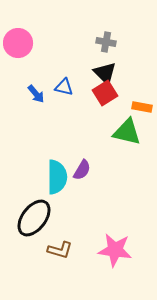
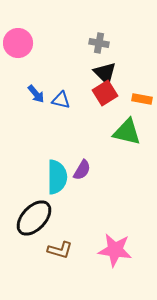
gray cross: moved 7 px left, 1 px down
blue triangle: moved 3 px left, 13 px down
orange rectangle: moved 8 px up
black ellipse: rotated 6 degrees clockwise
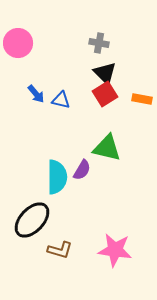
red square: moved 1 px down
green triangle: moved 20 px left, 16 px down
black ellipse: moved 2 px left, 2 px down
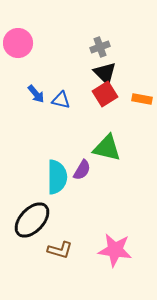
gray cross: moved 1 px right, 4 px down; rotated 30 degrees counterclockwise
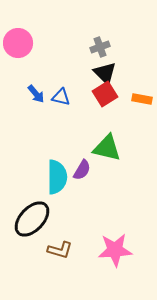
blue triangle: moved 3 px up
black ellipse: moved 1 px up
pink star: rotated 12 degrees counterclockwise
